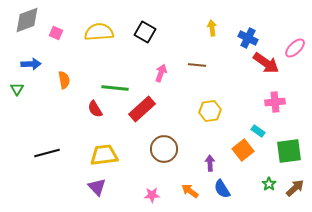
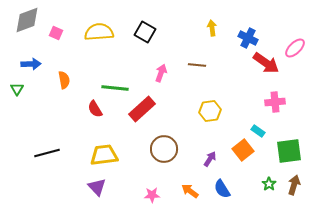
purple arrow: moved 4 px up; rotated 35 degrees clockwise
brown arrow: moved 1 px left, 3 px up; rotated 30 degrees counterclockwise
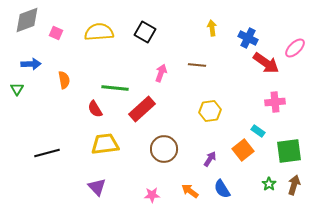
yellow trapezoid: moved 1 px right, 11 px up
